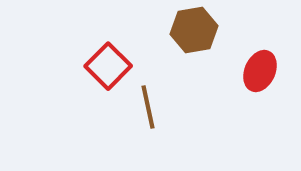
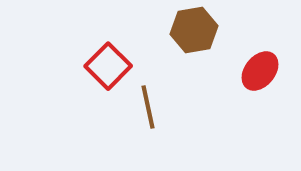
red ellipse: rotated 15 degrees clockwise
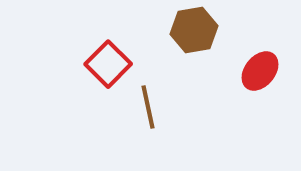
red square: moved 2 px up
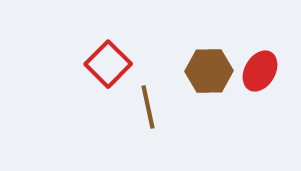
brown hexagon: moved 15 px right, 41 px down; rotated 9 degrees clockwise
red ellipse: rotated 9 degrees counterclockwise
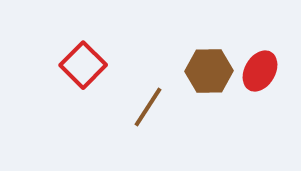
red square: moved 25 px left, 1 px down
brown line: rotated 45 degrees clockwise
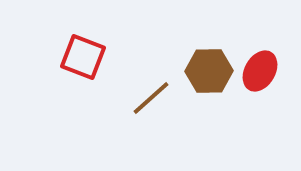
red square: moved 8 px up; rotated 24 degrees counterclockwise
brown line: moved 3 px right, 9 px up; rotated 15 degrees clockwise
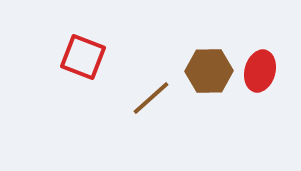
red ellipse: rotated 15 degrees counterclockwise
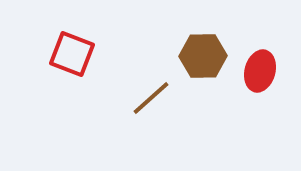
red square: moved 11 px left, 3 px up
brown hexagon: moved 6 px left, 15 px up
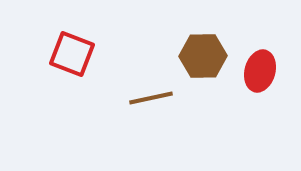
brown line: rotated 30 degrees clockwise
